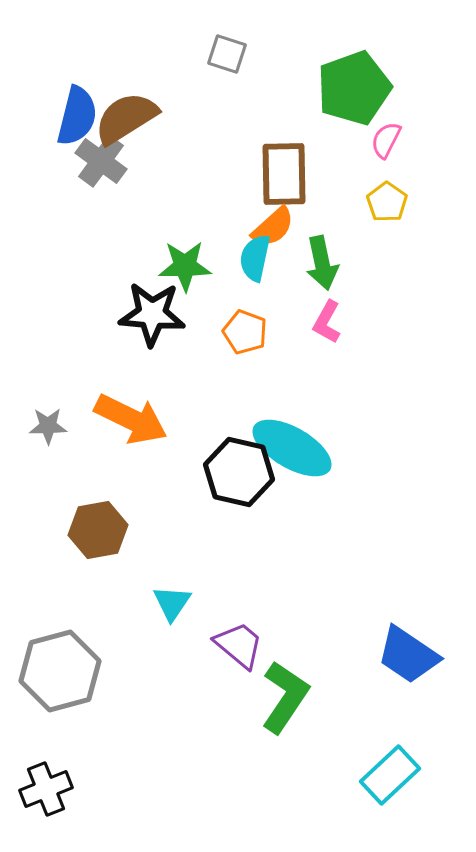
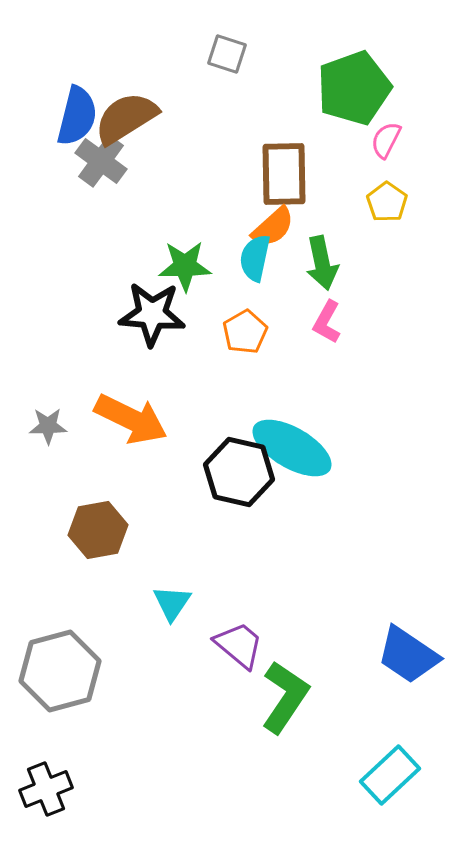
orange pentagon: rotated 21 degrees clockwise
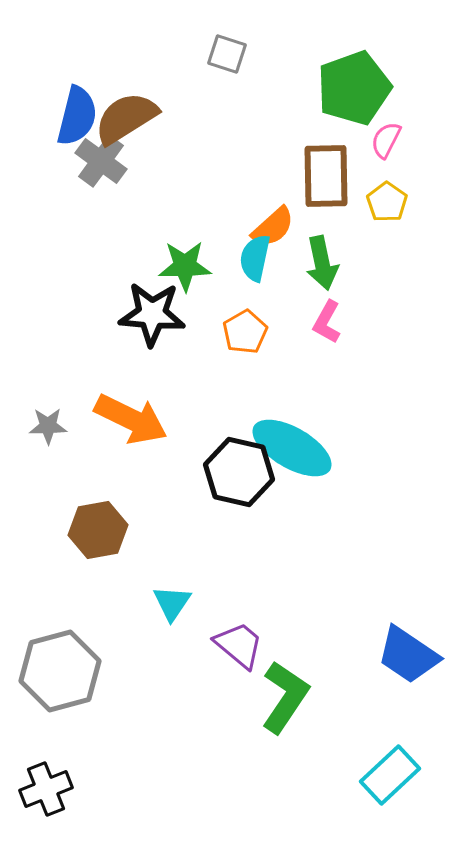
brown rectangle: moved 42 px right, 2 px down
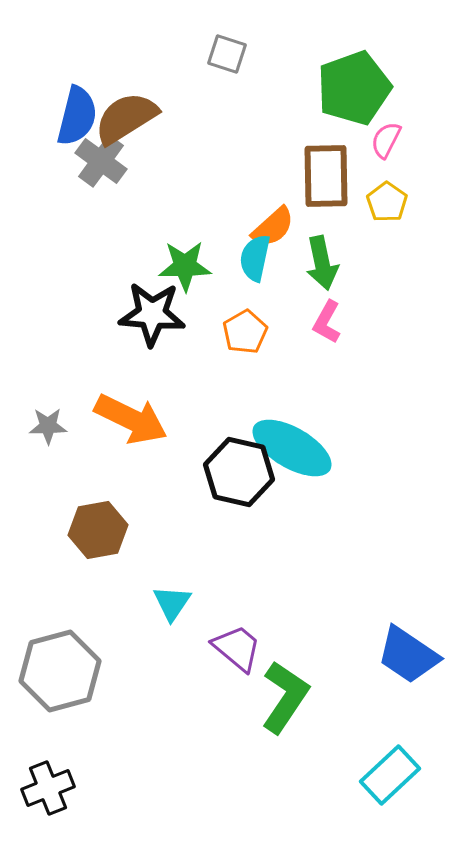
purple trapezoid: moved 2 px left, 3 px down
black cross: moved 2 px right, 1 px up
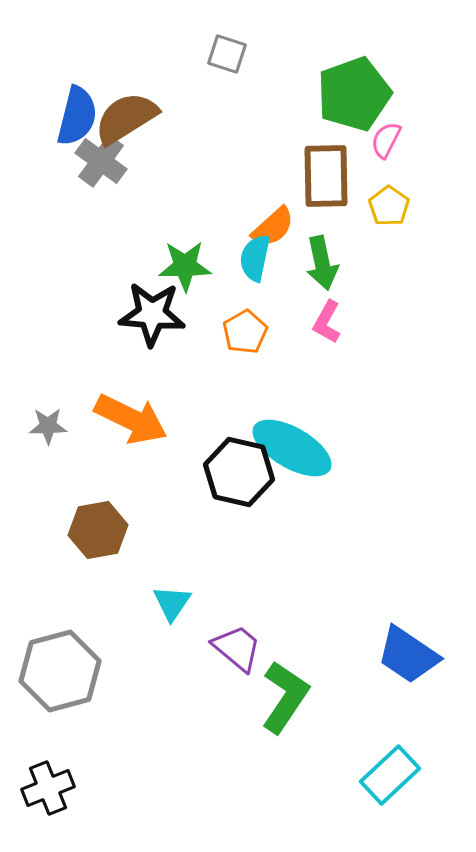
green pentagon: moved 6 px down
yellow pentagon: moved 2 px right, 4 px down
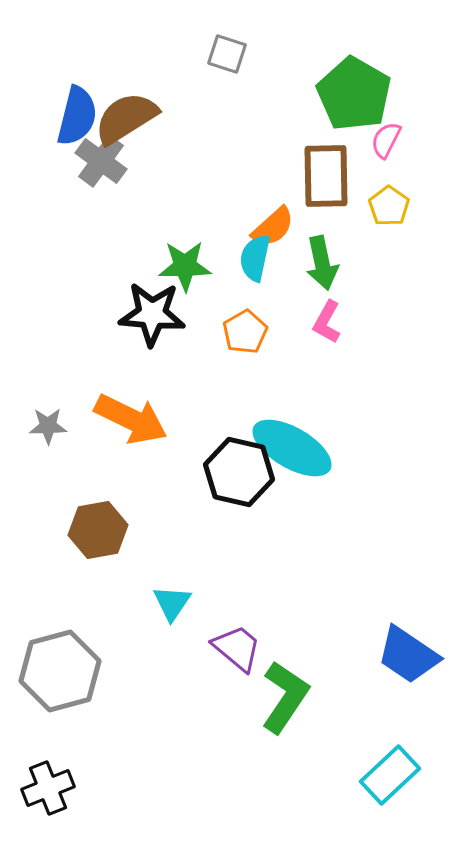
green pentagon: rotated 22 degrees counterclockwise
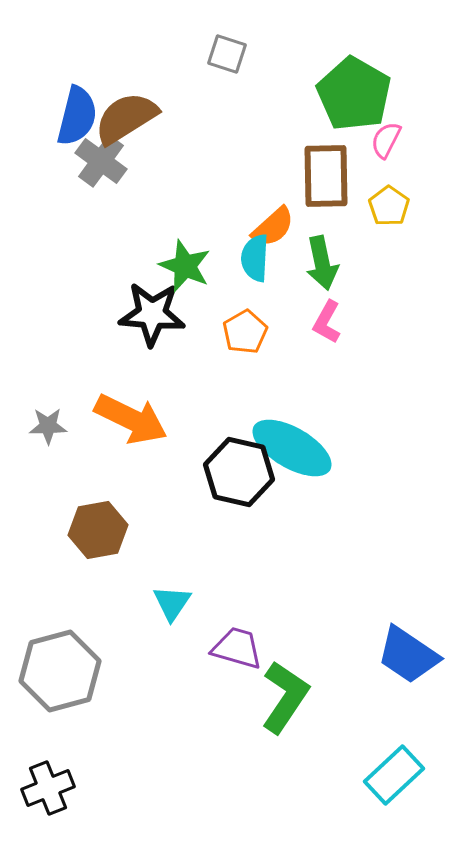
cyan semicircle: rotated 9 degrees counterclockwise
green star: rotated 24 degrees clockwise
purple trapezoid: rotated 24 degrees counterclockwise
cyan rectangle: moved 4 px right
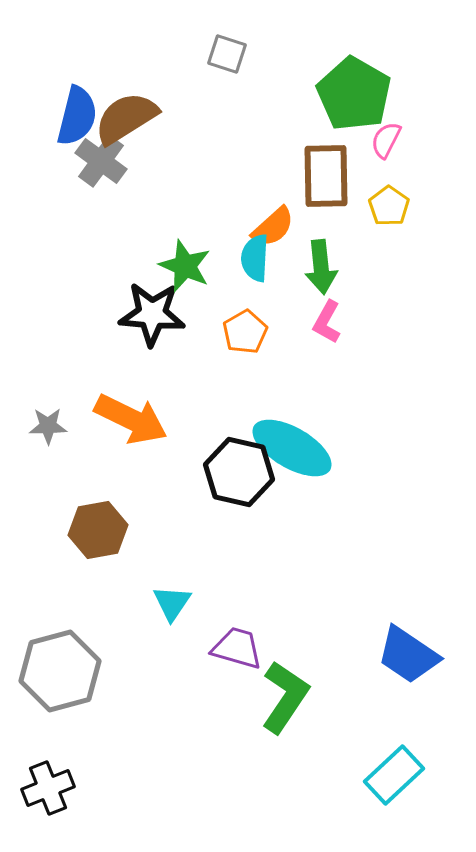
green arrow: moved 1 px left, 4 px down; rotated 6 degrees clockwise
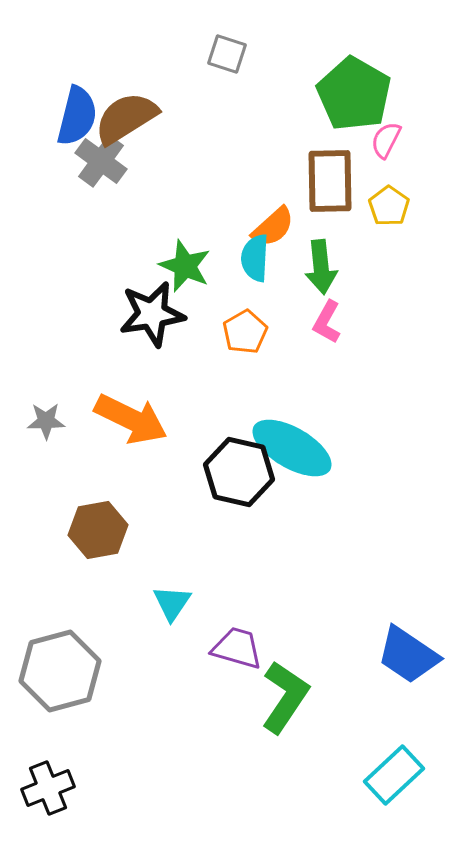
brown rectangle: moved 4 px right, 5 px down
black star: rotated 14 degrees counterclockwise
gray star: moved 2 px left, 5 px up
